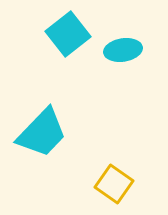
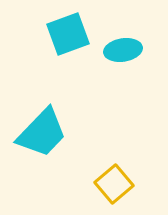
cyan square: rotated 18 degrees clockwise
yellow square: rotated 15 degrees clockwise
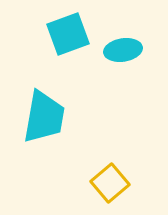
cyan trapezoid: moved 2 px right, 16 px up; rotated 34 degrees counterclockwise
yellow square: moved 4 px left, 1 px up
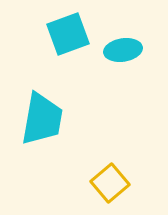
cyan trapezoid: moved 2 px left, 2 px down
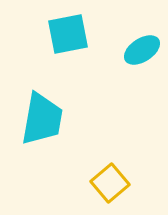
cyan square: rotated 9 degrees clockwise
cyan ellipse: moved 19 px right; rotated 24 degrees counterclockwise
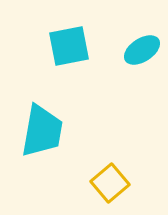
cyan square: moved 1 px right, 12 px down
cyan trapezoid: moved 12 px down
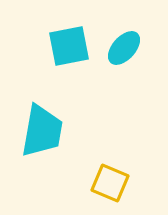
cyan ellipse: moved 18 px left, 2 px up; rotated 15 degrees counterclockwise
yellow square: rotated 27 degrees counterclockwise
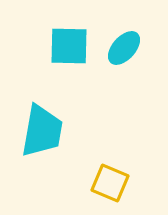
cyan square: rotated 12 degrees clockwise
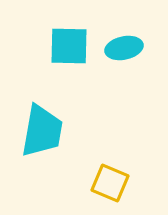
cyan ellipse: rotated 36 degrees clockwise
